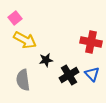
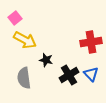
red cross: rotated 20 degrees counterclockwise
black star: rotated 24 degrees clockwise
blue triangle: moved 1 px left
gray semicircle: moved 1 px right, 2 px up
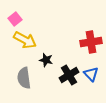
pink square: moved 1 px down
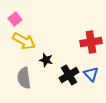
yellow arrow: moved 1 px left, 1 px down
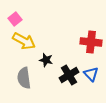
red cross: rotated 15 degrees clockwise
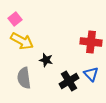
yellow arrow: moved 2 px left
black cross: moved 6 px down
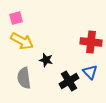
pink square: moved 1 px right, 1 px up; rotated 24 degrees clockwise
blue triangle: moved 1 px left, 2 px up
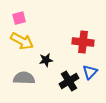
pink square: moved 3 px right
red cross: moved 8 px left
black star: rotated 24 degrees counterclockwise
blue triangle: rotated 28 degrees clockwise
gray semicircle: rotated 100 degrees clockwise
